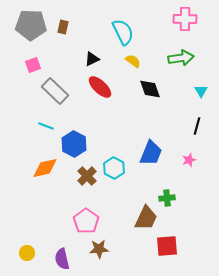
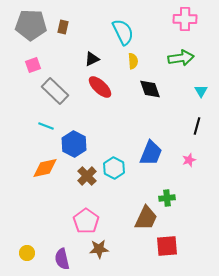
yellow semicircle: rotated 49 degrees clockwise
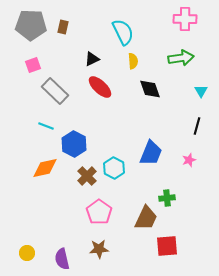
pink pentagon: moved 13 px right, 9 px up
